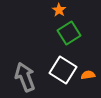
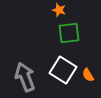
orange star: rotated 16 degrees counterclockwise
green square: rotated 25 degrees clockwise
orange semicircle: rotated 112 degrees counterclockwise
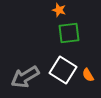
gray arrow: rotated 100 degrees counterclockwise
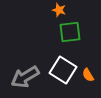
green square: moved 1 px right, 1 px up
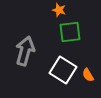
gray arrow: moved 26 px up; rotated 136 degrees clockwise
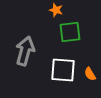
orange star: moved 3 px left
white square: rotated 28 degrees counterclockwise
orange semicircle: moved 2 px right, 1 px up
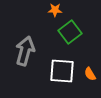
orange star: moved 1 px left; rotated 16 degrees counterclockwise
green square: rotated 30 degrees counterclockwise
white square: moved 1 px left, 1 px down
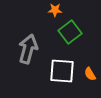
gray arrow: moved 3 px right, 2 px up
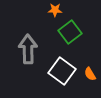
gray arrow: rotated 16 degrees counterclockwise
white square: rotated 32 degrees clockwise
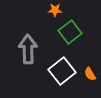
white square: rotated 16 degrees clockwise
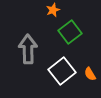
orange star: moved 2 px left; rotated 24 degrees counterclockwise
